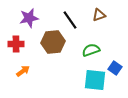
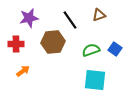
blue square: moved 19 px up
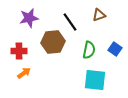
black line: moved 2 px down
red cross: moved 3 px right, 7 px down
green semicircle: moved 2 px left; rotated 120 degrees clockwise
orange arrow: moved 1 px right, 2 px down
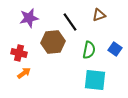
red cross: moved 2 px down; rotated 14 degrees clockwise
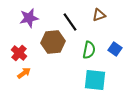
red cross: rotated 28 degrees clockwise
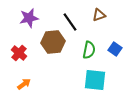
orange arrow: moved 11 px down
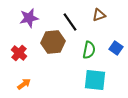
blue square: moved 1 px right, 1 px up
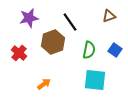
brown triangle: moved 10 px right, 1 px down
brown hexagon: rotated 15 degrees counterclockwise
blue square: moved 1 px left, 2 px down
orange arrow: moved 20 px right
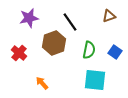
brown hexagon: moved 1 px right, 1 px down
blue square: moved 2 px down
orange arrow: moved 2 px left, 1 px up; rotated 96 degrees counterclockwise
